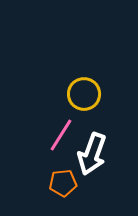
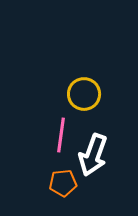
pink line: rotated 24 degrees counterclockwise
white arrow: moved 1 px right, 1 px down
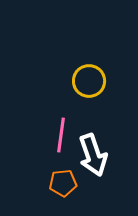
yellow circle: moved 5 px right, 13 px up
white arrow: rotated 39 degrees counterclockwise
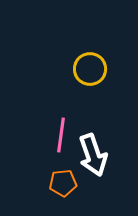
yellow circle: moved 1 px right, 12 px up
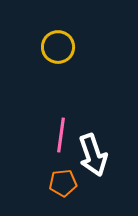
yellow circle: moved 32 px left, 22 px up
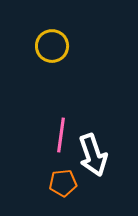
yellow circle: moved 6 px left, 1 px up
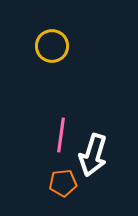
white arrow: rotated 36 degrees clockwise
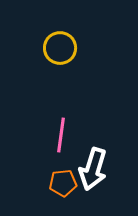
yellow circle: moved 8 px right, 2 px down
white arrow: moved 14 px down
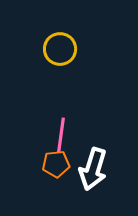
yellow circle: moved 1 px down
orange pentagon: moved 7 px left, 19 px up
